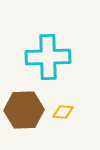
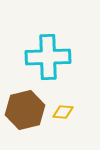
brown hexagon: moved 1 px right; rotated 12 degrees counterclockwise
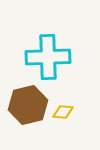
brown hexagon: moved 3 px right, 5 px up
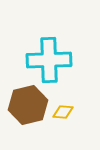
cyan cross: moved 1 px right, 3 px down
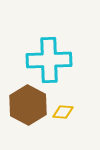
brown hexagon: rotated 18 degrees counterclockwise
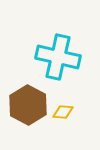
cyan cross: moved 9 px right, 3 px up; rotated 15 degrees clockwise
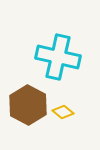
yellow diamond: rotated 35 degrees clockwise
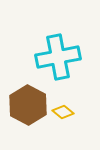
cyan cross: rotated 24 degrees counterclockwise
